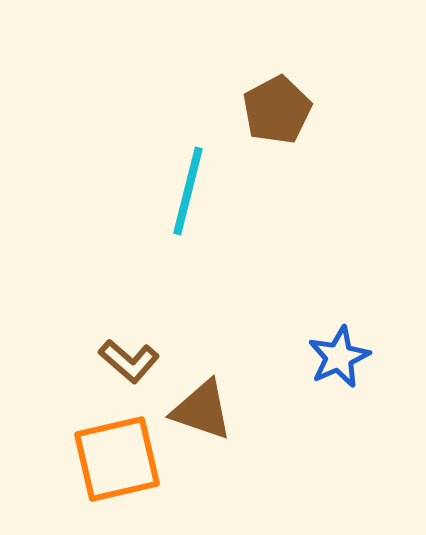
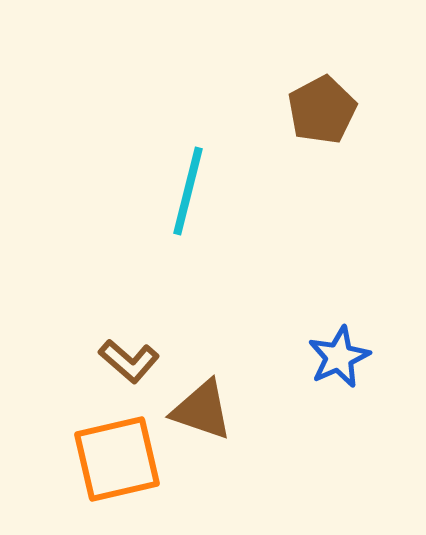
brown pentagon: moved 45 px right
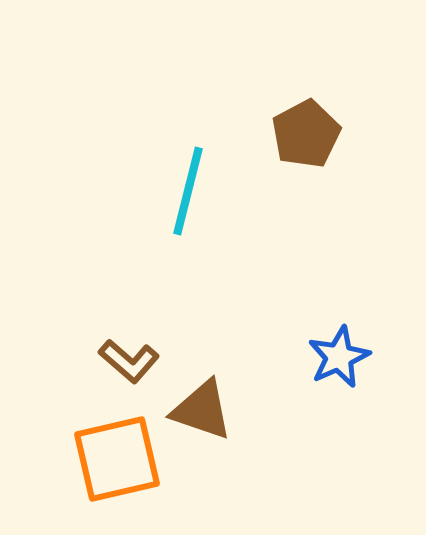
brown pentagon: moved 16 px left, 24 px down
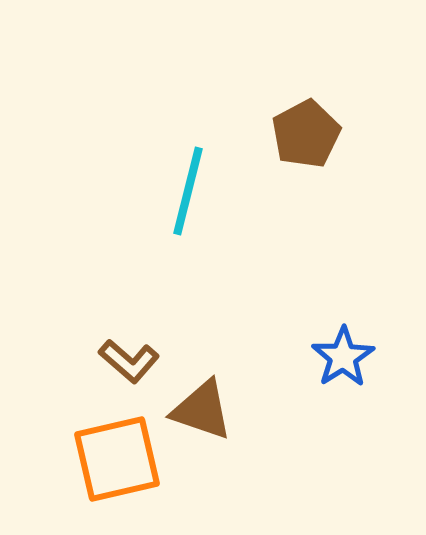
blue star: moved 4 px right; rotated 8 degrees counterclockwise
